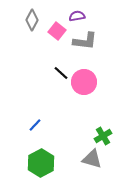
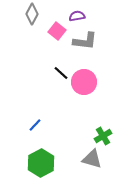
gray diamond: moved 6 px up
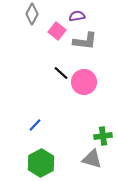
green cross: rotated 24 degrees clockwise
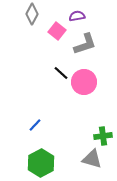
gray L-shape: moved 3 px down; rotated 25 degrees counterclockwise
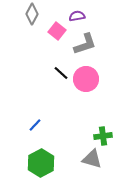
pink circle: moved 2 px right, 3 px up
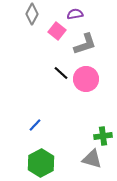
purple semicircle: moved 2 px left, 2 px up
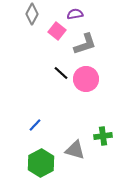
gray triangle: moved 17 px left, 9 px up
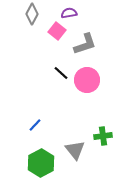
purple semicircle: moved 6 px left, 1 px up
pink circle: moved 1 px right, 1 px down
gray triangle: rotated 35 degrees clockwise
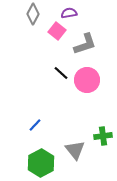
gray diamond: moved 1 px right
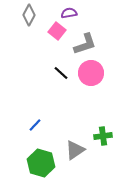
gray diamond: moved 4 px left, 1 px down
pink circle: moved 4 px right, 7 px up
gray triangle: rotated 35 degrees clockwise
green hexagon: rotated 16 degrees counterclockwise
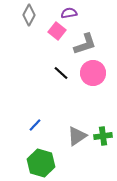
pink circle: moved 2 px right
gray triangle: moved 2 px right, 14 px up
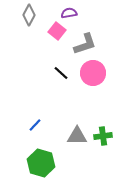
gray triangle: rotated 35 degrees clockwise
